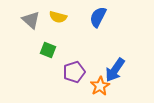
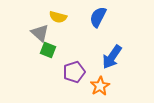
gray triangle: moved 9 px right, 13 px down
blue arrow: moved 3 px left, 13 px up
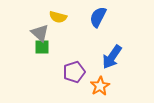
green square: moved 6 px left, 3 px up; rotated 21 degrees counterclockwise
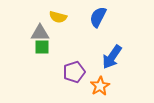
gray triangle: rotated 42 degrees counterclockwise
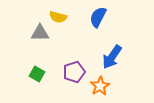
green square: moved 5 px left, 27 px down; rotated 28 degrees clockwise
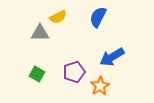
yellow semicircle: rotated 42 degrees counterclockwise
blue arrow: rotated 25 degrees clockwise
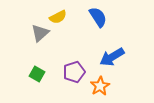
blue semicircle: rotated 120 degrees clockwise
gray triangle: rotated 42 degrees counterclockwise
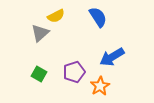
yellow semicircle: moved 2 px left, 1 px up
green square: moved 2 px right
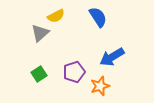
green square: rotated 28 degrees clockwise
orange star: rotated 12 degrees clockwise
